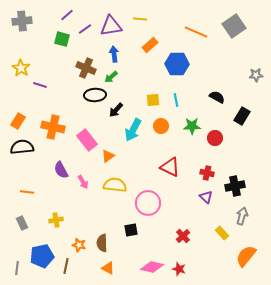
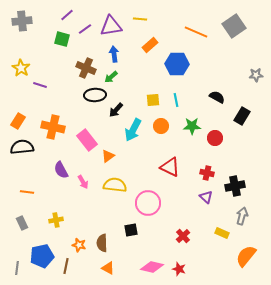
yellow rectangle at (222, 233): rotated 24 degrees counterclockwise
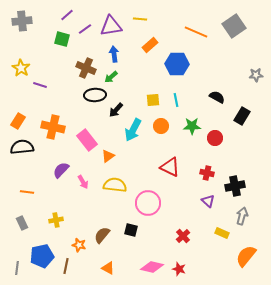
purple semicircle at (61, 170): rotated 72 degrees clockwise
purple triangle at (206, 197): moved 2 px right, 4 px down
black square at (131, 230): rotated 24 degrees clockwise
brown semicircle at (102, 243): moved 8 px up; rotated 42 degrees clockwise
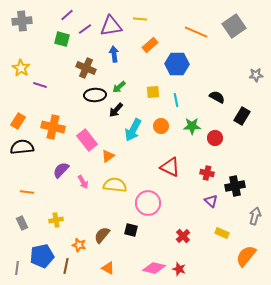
green arrow at (111, 77): moved 8 px right, 10 px down
yellow square at (153, 100): moved 8 px up
purple triangle at (208, 201): moved 3 px right
gray arrow at (242, 216): moved 13 px right
pink diamond at (152, 267): moved 2 px right, 1 px down
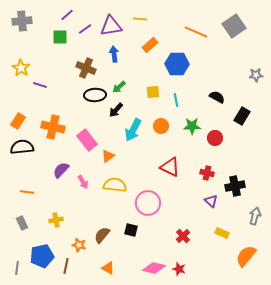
green square at (62, 39): moved 2 px left, 2 px up; rotated 14 degrees counterclockwise
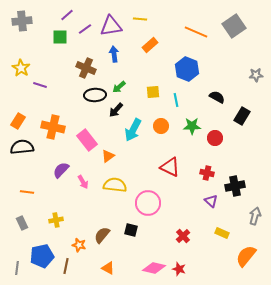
blue hexagon at (177, 64): moved 10 px right, 5 px down; rotated 20 degrees clockwise
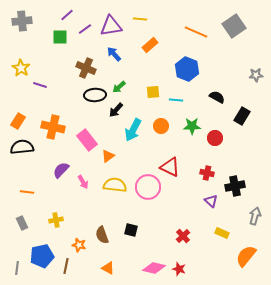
blue arrow at (114, 54): rotated 35 degrees counterclockwise
cyan line at (176, 100): rotated 72 degrees counterclockwise
pink circle at (148, 203): moved 16 px up
brown semicircle at (102, 235): rotated 60 degrees counterclockwise
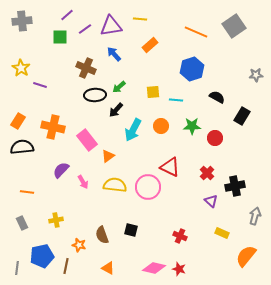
blue hexagon at (187, 69): moved 5 px right; rotated 20 degrees clockwise
red cross at (207, 173): rotated 32 degrees clockwise
red cross at (183, 236): moved 3 px left; rotated 24 degrees counterclockwise
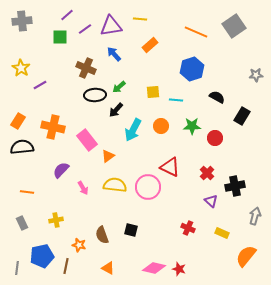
purple line at (40, 85): rotated 48 degrees counterclockwise
pink arrow at (83, 182): moved 6 px down
red cross at (180, 236): moved 8 px right, 8 px up
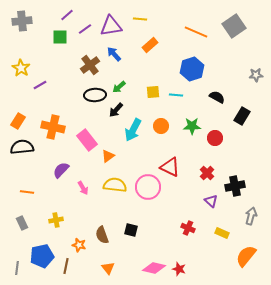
brown cross at (86, 68): moved 4 px right, 3 px up; rotated 30 degrees clockwise
cyan line at (176, 100): moved 5 px up
gray arrow at (255, 216): moved 4 px left
orange triangle at (108, 268): rotated 24 degrees clockwise
